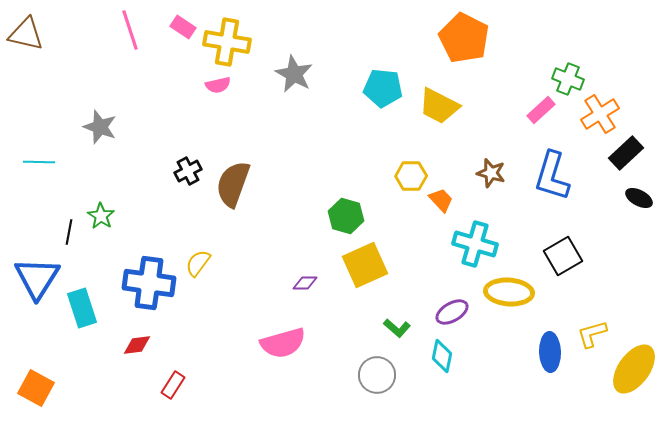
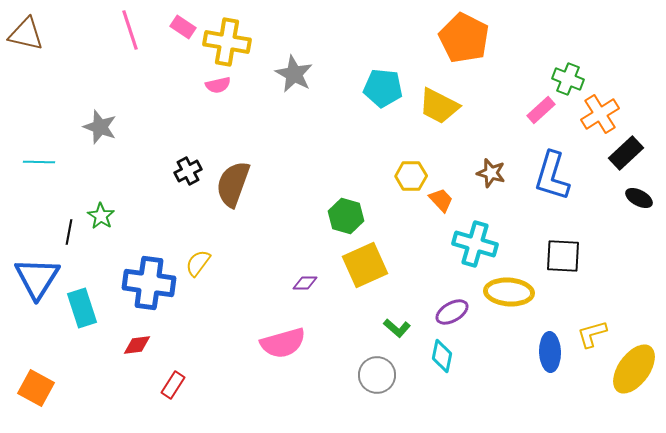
black square at (563, 256): rotated 33 degrees clockwise
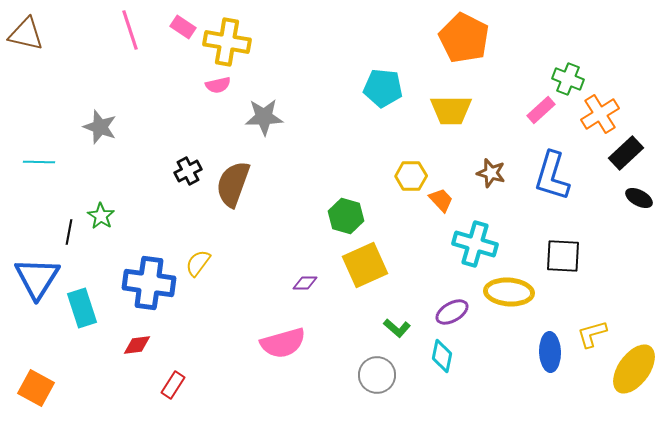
gray star at (294, 74): moved 30 px left, 43 px down; rotated 30 degrees counterclockwise
yellow trapezoid at (439, 106): moved 12 px right, 4 px down; rotated 27 degrees counterclockwise
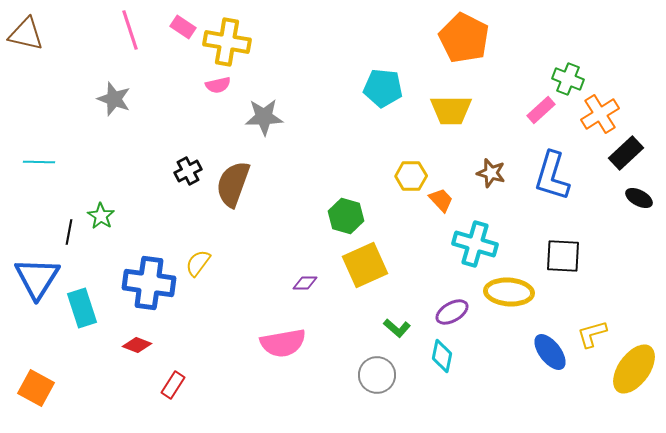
gray star at (100, 127): moved 14 px right, 28 px up
pink semicircle at (283, 343): rotated 6 degrees clockwise
red diamond at (137, 345): rotated 28 degrees clockwise
blue ellipse at (550, 352): rotated 36 degrees counterclockwise
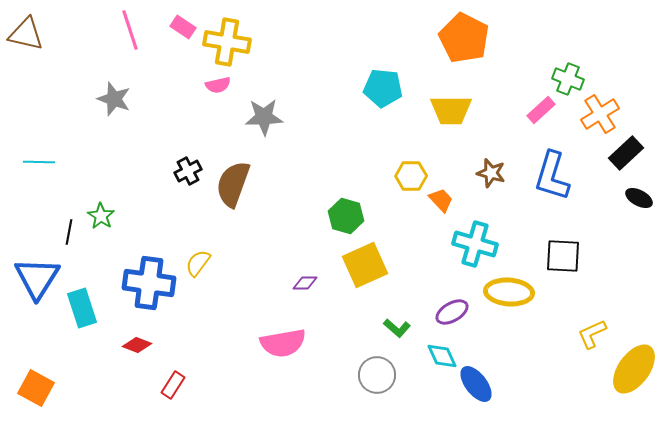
yellow L-shape at (592, 334): rotated 8 degrees counterclockwise
blue ellipse at (550, 352): moved 74 px left, 32 px down
cyan diamond at (442, 356): rotated 36 degrees counterclockwise
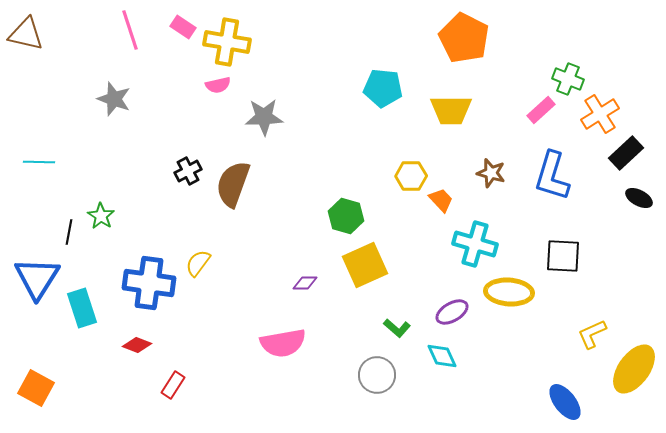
blue ellipse at (476, 384): moved 89 px right, 18 px down
